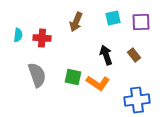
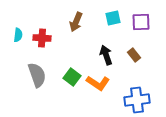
green square: moved 1 px left; rotated 24 degrees clockwise
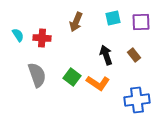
cyan semicircle: rotated 40 degrees counterclockwise
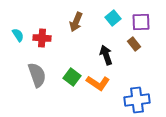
cyan square: rotated 28 degrees counterclockwise
brown rectangle: moved 11 px up
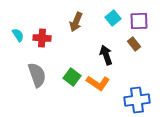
purple square: moved 2 px left, 1 px up
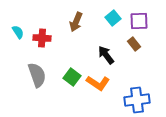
cyan semicircle: moved 3 px up
black arrow: rotated 18 degrees counterclockwise
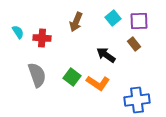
black arrow: rotated 18 degrees counterclockwise
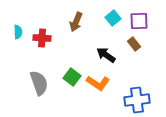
cyan semicircle: rotated 32 degrees clockwise
gray semicircle: moved 2 px right, 8 px down
